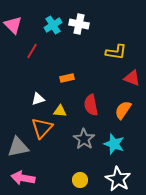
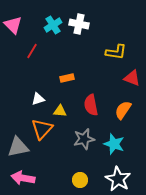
orange triangle: moved 1 px down
gray star: rotated 25 degrees clockwise
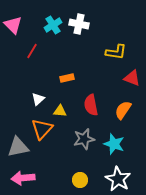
white triangle: rotated 24 degrees counterclockwise
pink arrow: rotated 15 degrees counterclockwise
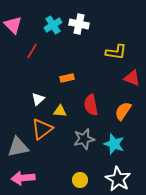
orange semicircle: moved 1 px down
orange triangle: rotated 10 degrees clockwise
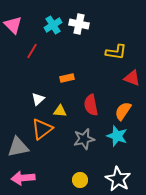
cyan star: moved 3 px right, 8 px up
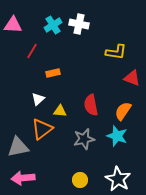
pink triangle: rotated 42 degrees counterclockwise
orange rectangle: moved 14 px left, 5 px up
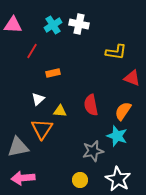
orange triangle: rotated 20 degrees counterclockwise
gray star: moved 9 px right, 12 px down
